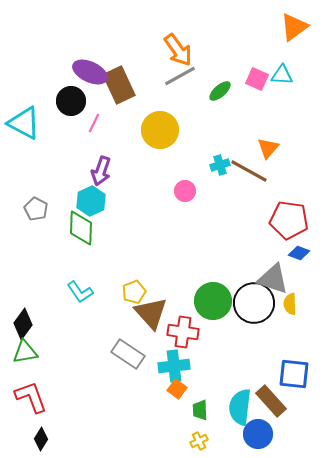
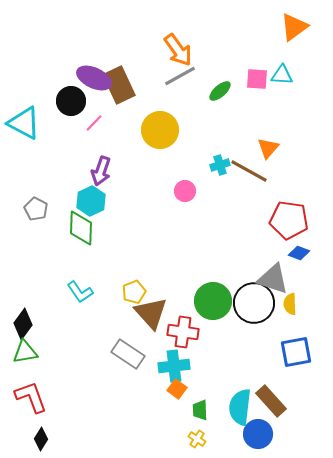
purple ellipse at (90, 72): moved 4 px right, 6 px down
pink square at (257, 79): rotated 20 degrees counterclockwise
pink line at (94, 123): rotated 18 degrees clockwise
blue square at (294, 374): moved 2 px right, 22 px up; rotated 16 degrees counterclockwise
yellow cross at (199, 441): moved 2 px left, 2 px up; rotated 30 degrees counterclockwise
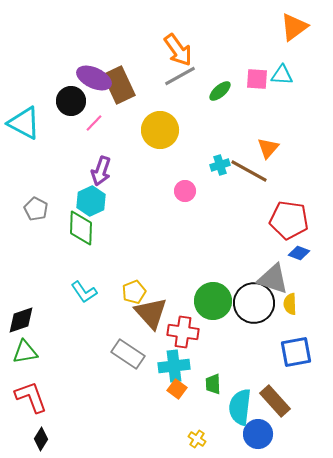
cyan L-shape at (80, 292): moved 4 px right
black diamond at (23, 324): moved 2 px left, 4 px up; rotated 36 degrees clockwise
brown rectangle at (271, 401): moved 4 px right
green trapezoid at (200, 410): moved 13 px right, 26 px up
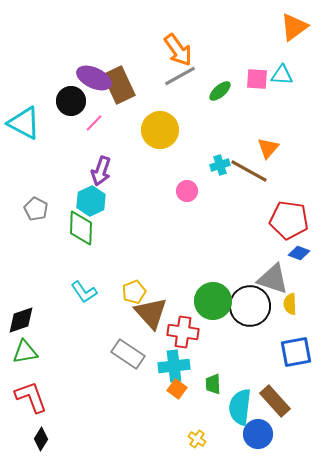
pink circle at (185, 191): moved 2 px right
black circle at (254, 303): moved 4 px left, 3 px down
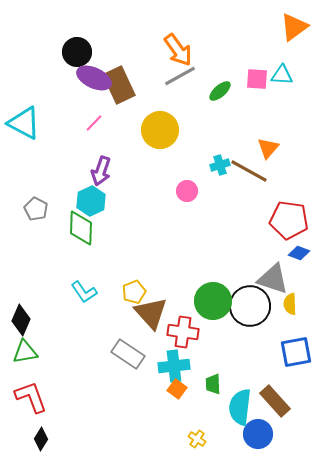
black circle at (71, 101): moved 6 px right, 49 px up
black diamond at (21, 320): rotated 48 degrees counterclockwise
